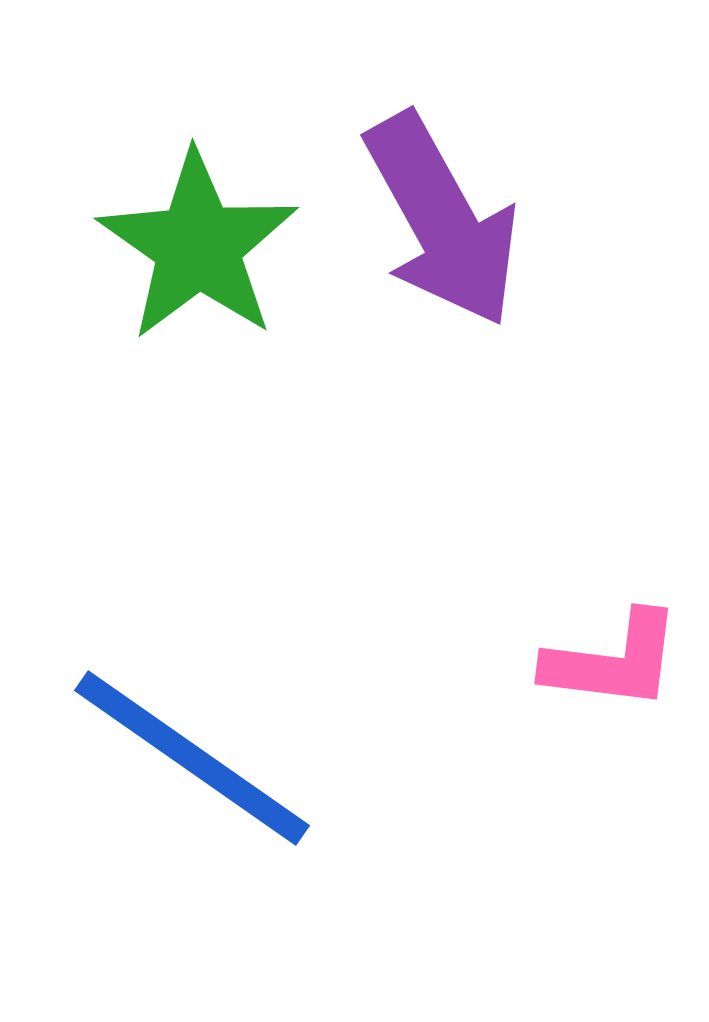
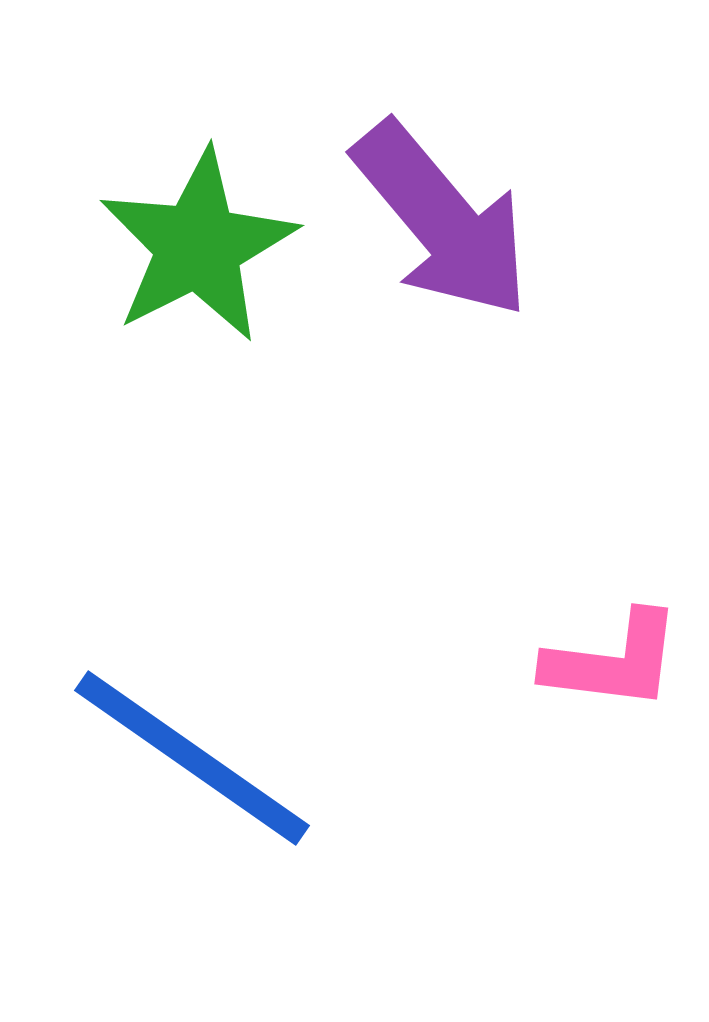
purple arrow: rotated 11 degrees counterclockwise
green star: rotated 10 degrees clockwise
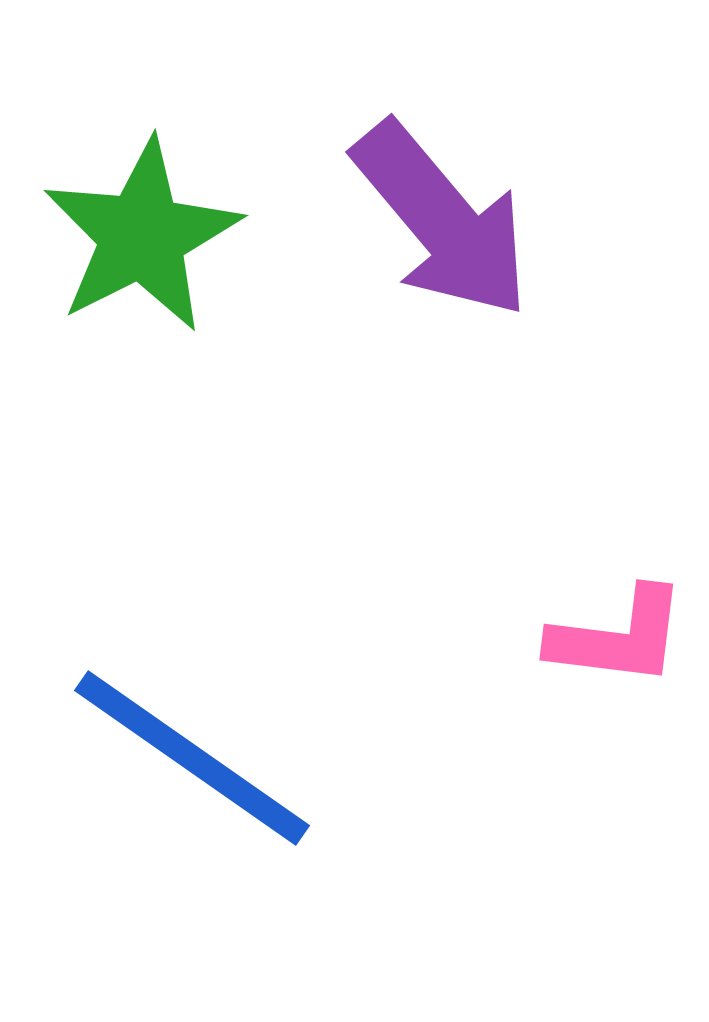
green star: moved 56 px left, 10 px up
pink L-shape: moved 5 px right, 24 px up
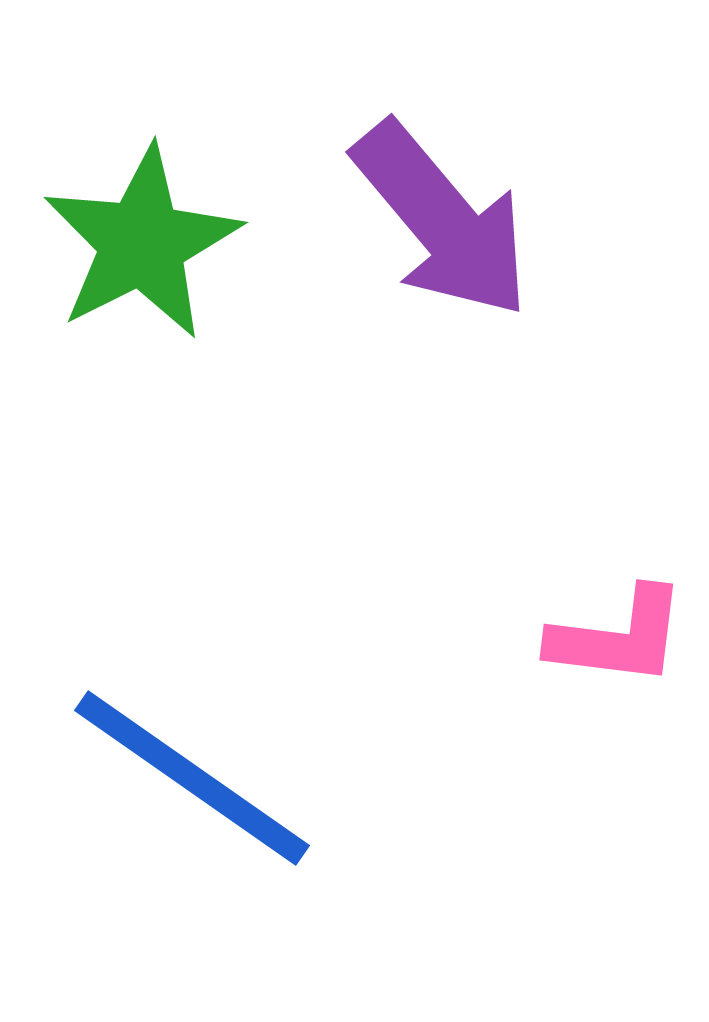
green star: moved 7 px down
blue line: moved 20 px down
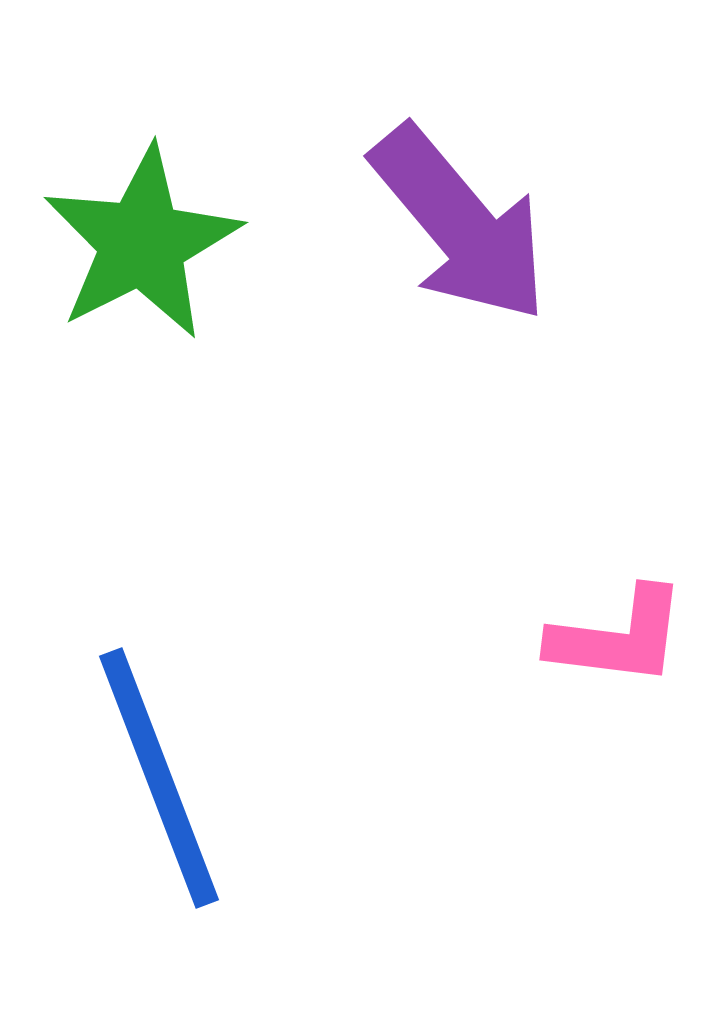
purple arrow: moved 18 px right, 4 px down
blue line: moved 33 px left; rotated 34 degrees clockwise
